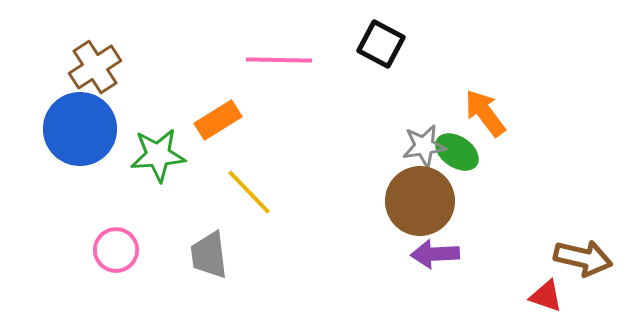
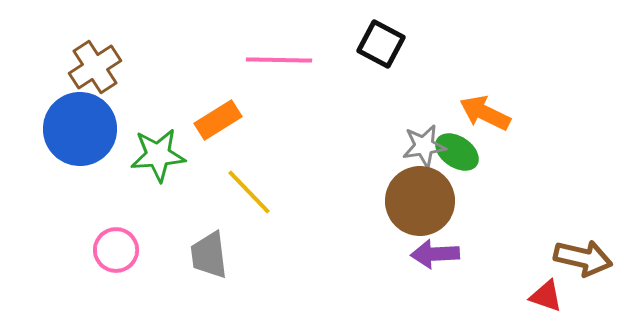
orange arrow: rotated 27 degrees counterclockwise
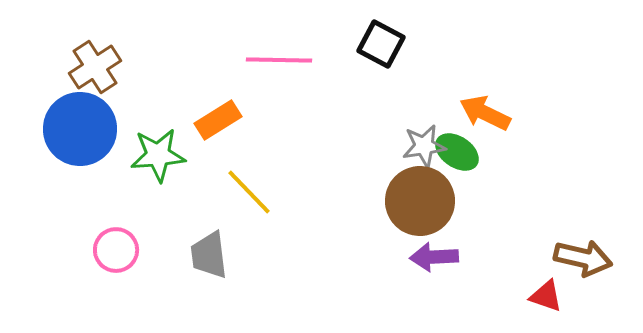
purple arrow: moved 1 px left, 3 px down
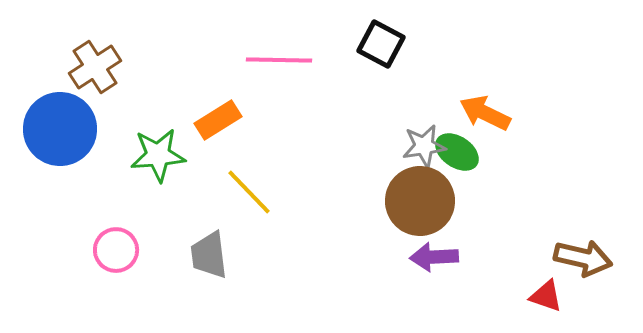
blue circle: moved 20 px left
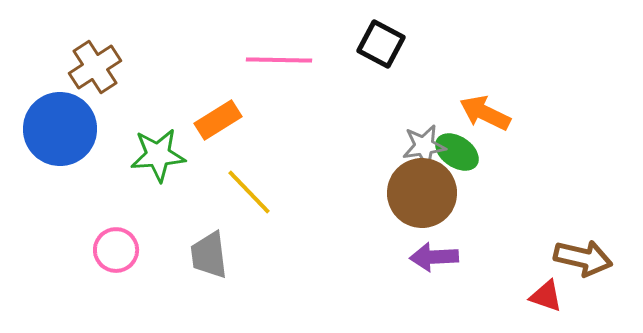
brown circle: moved 2 px right, 8 px up
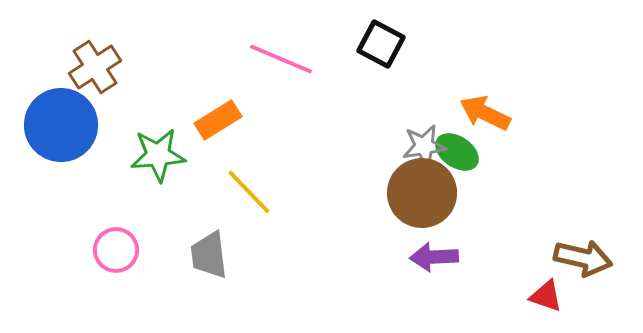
pink line: moved 2 px right, 1 px up; rotated 22 degrees clockwise
blue circle: moved 1 px right, 4 px up
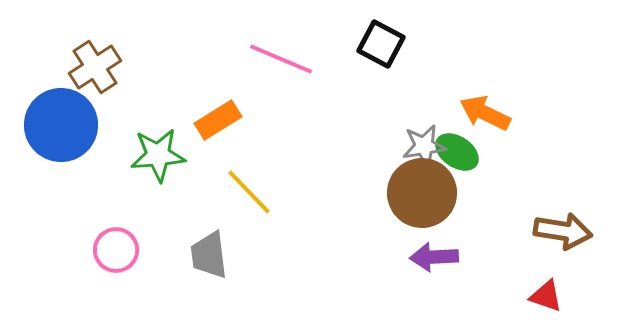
brown arrow: moved 20 px left, 27 px up; rotated 4 degrees counterclockwise
